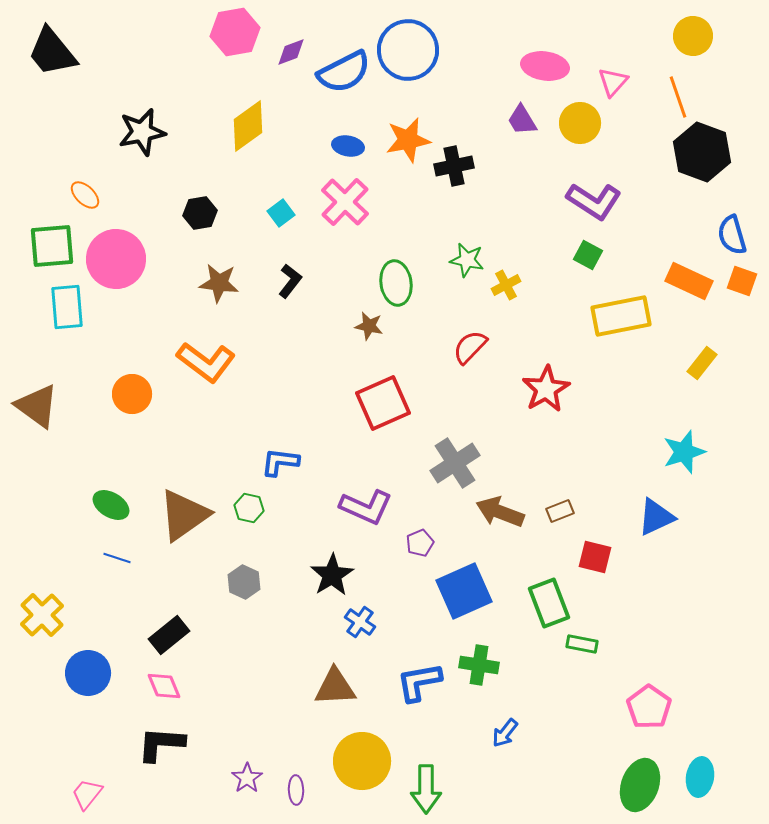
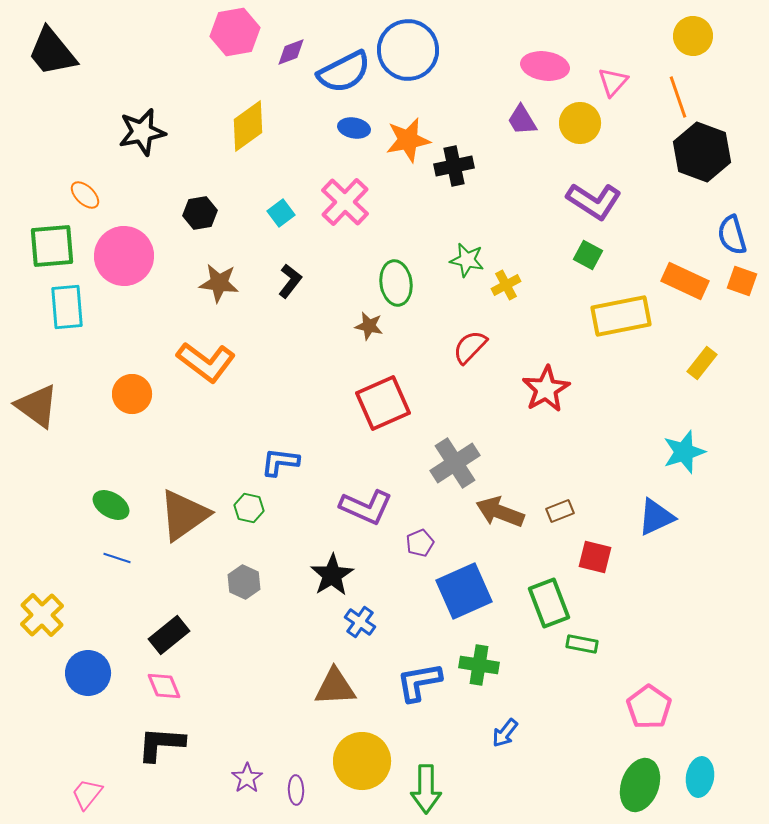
blue ellipse at (348, 146): moved 6 px right, 18 px up
pink circle at (116, 259): moved 8 px right, 3 px up
orange rectangle at (689, 281): moved 4 px left
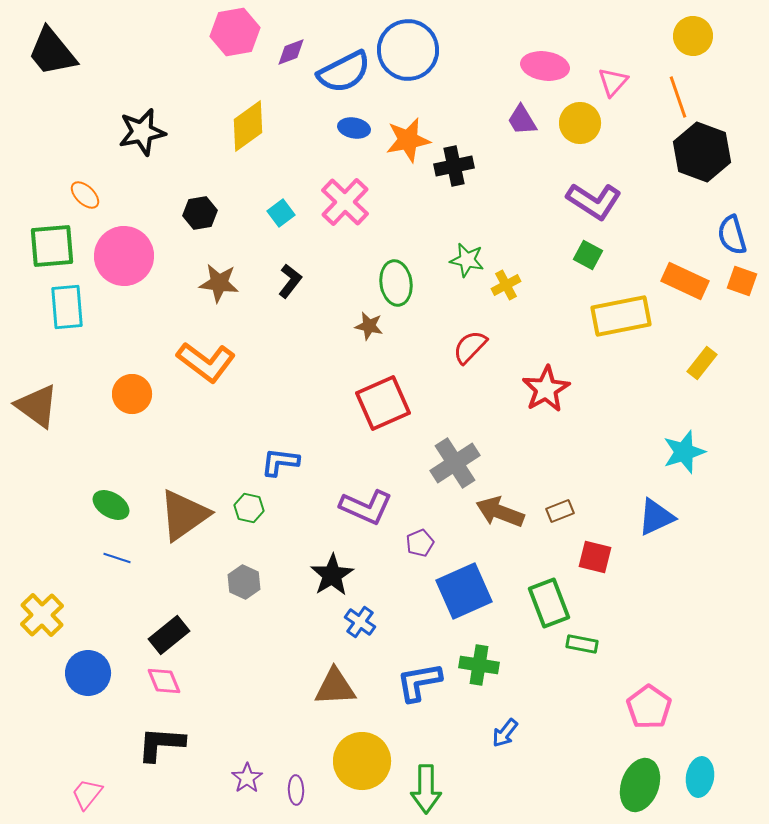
pink diamond at (164, 686): moved 5 px up
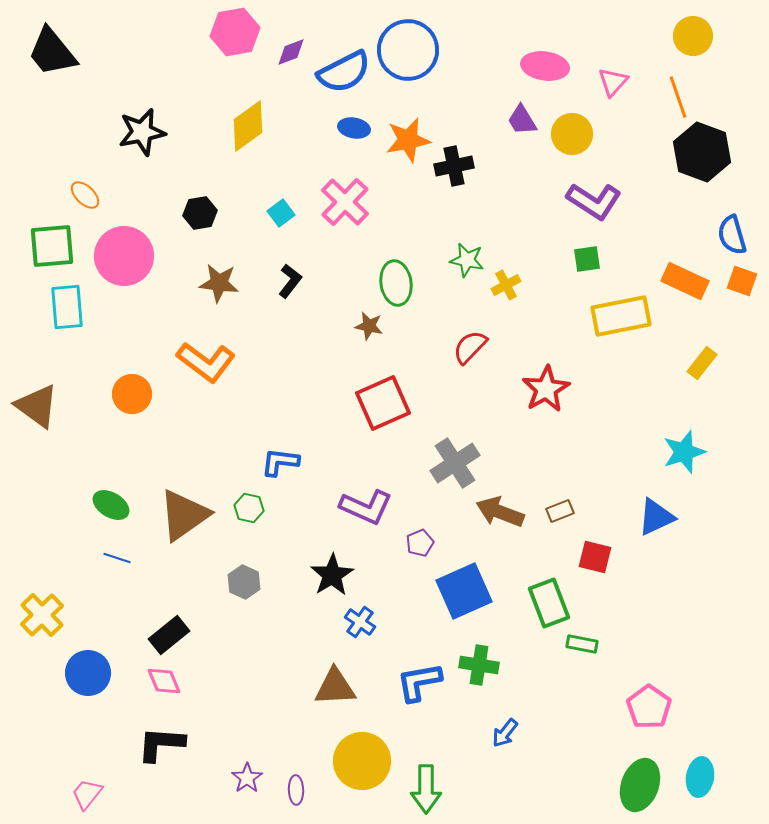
yellow circle at (580, 123): moved 8 px left, 11 px down
green square at (588, 255): moved 1 px left, 4 px down; rotated 36 degrees counterclockwise
